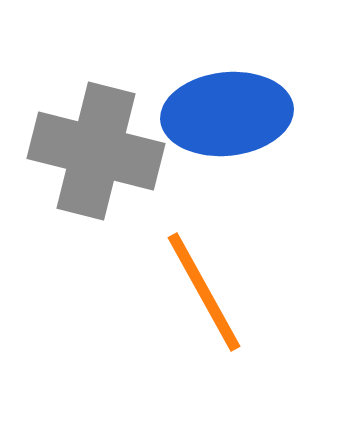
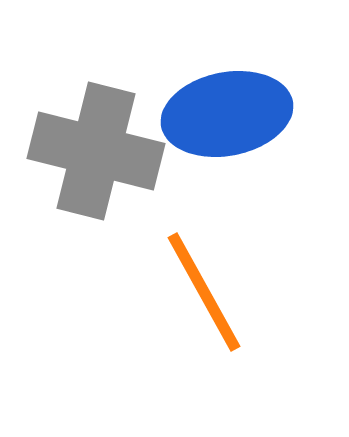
blue ellipse: rotated 5 degrees counterclockwise
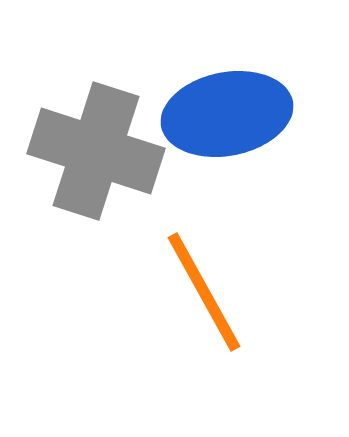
gray cross: rotated 4 degrees clockwise
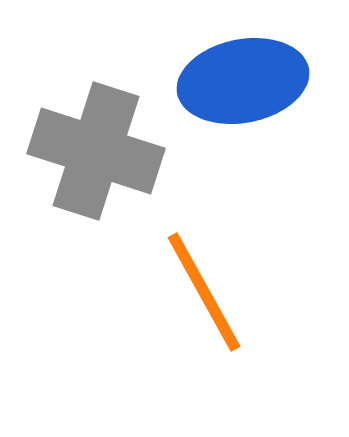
blue ellipse: moved 16 px right, 33 px up
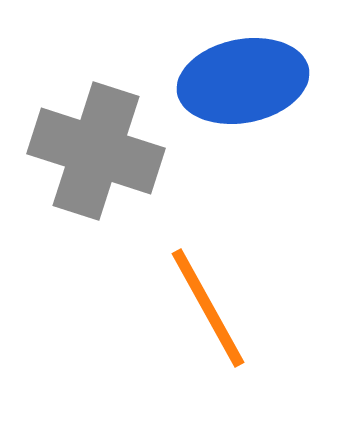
orange line: moved 4 px right, 16 px down
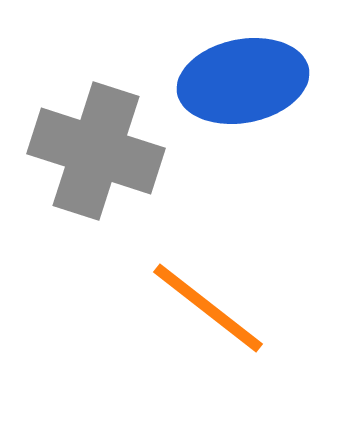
orange line: rotated 23 degrees counterclockwise
